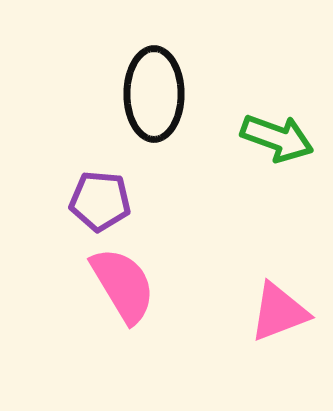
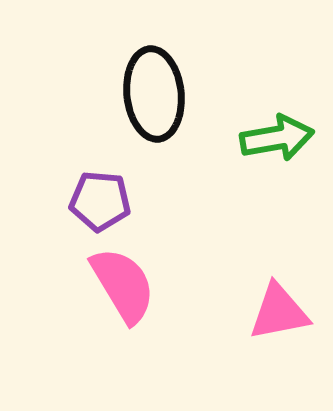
black ellipse: rotated 6 degrees counterclockwise
green arrow: rotated 30 degrees counterclockwise
pink triangle: rotated 10 degrees clockwise
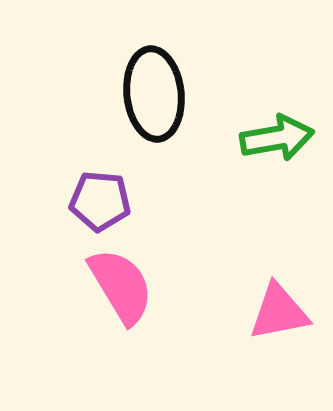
pink semicircle: moved 2 px left, 1 px down
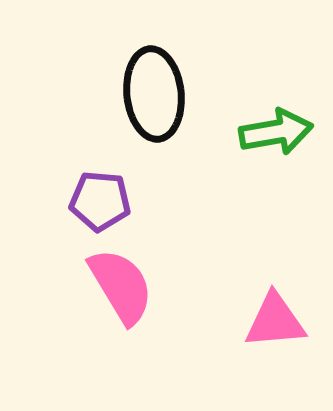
green arrow: moved 1 px left, 6 px up
pink triangle: moved 4 px left, 9 px down; rotated 6 degrees clockwise
